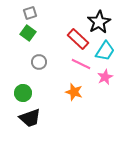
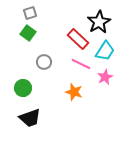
gray circle: moved 5 px right
green circle: moved 5 px up
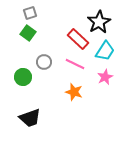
pink line: moved 6 px left
green circle: moved 11 px up
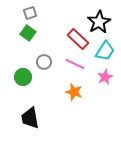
black trapezoid: rotated 100 degrees clockwise
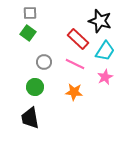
gray square: rotated 16 degrees clockwise
black star: moved 1 px right, 1 px up; rotated 25 degrees counterclockwise
green circle: moved 12 px right, 10 px down
orange star: rotated 12 degrees counterclockwise
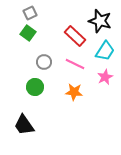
gray square: rotated 24 degrees counterclockwise
red rectangle: moved 3 px left, 3 px up
black trapezoid: moved 6 px left, 7 px down; rotated 25 degrees counterclockwise
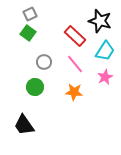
gray square: moved 1 px down
pink line: rotated 24 degrees clockwise
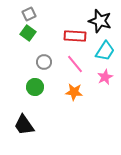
gray square: moved 1 px left
red rectangle: rotated 40 degrees counterclockwise
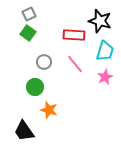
red rectangle: moved 1 px left, 1 px up
cyan trapezoid: rotated 15 degrees counterclockwise
orange star: moved 25 px left, 18 px down; rotated 12 degrees clockwise
black trapezoid: moved 6 px down
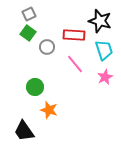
cyan trapezoid: moved 1 px left, 1 px up; rotated 35 degrees counterclockwise
gray circle: moved 3 px right, 15 px up
